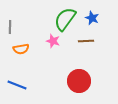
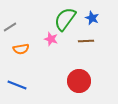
gray line: rotated 56 degrees clockwise
pink star: moved 2 px left, 2 px up
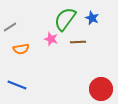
brown line: moved 8 px left, 1 px down
red circle: moved 22 px right, 8 px down
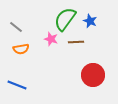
blue star: moved 2 px left, 3 px down
gray line: moved 6 px right; rotated 72 degrees clockwise
brown line: moved 2 px left
red circle: moved 8 px left, 14 px up
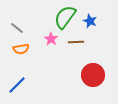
green semicircle: moved 2 px up
gray line: moved 1 px right, 1 px down
pink star: rotated 16 degrees clockwise
blue line: rotated 66 degrees counterclockwise
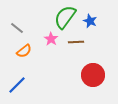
orange semicircle: moved 3 px right, 2 px down; rotated 28 degrees counterclockwise
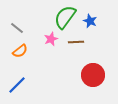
pink star: rotated 16 degrees clockwise
orange semicircle: moved 4 px left
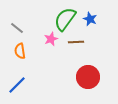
green semicircle: moved 2 px down
blue star: moved 2 px up
orange semicircle: rotated 119 degrees clockwise
red circle: moved 5 px left, 2 px down
